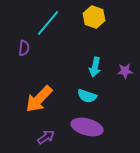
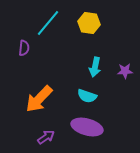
yellow hexagon: moved 5 px left, 6 px down; rotated 10 degrees counterclockwise
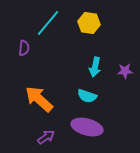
orange arrow: rotated 88 degrees clockwise
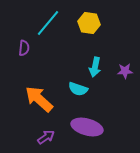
cyan semicircle: moved 9 px left, 7 px up
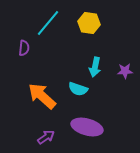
orange arrow: moved 3 px right, 3 px up
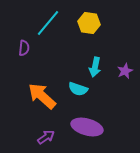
purple star: rotated 21 degrees counterclockwise
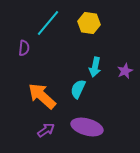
cyan semicircle: rotated 96 degrees clockwise
purple arrow: moved 7 px up
